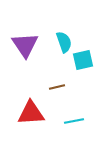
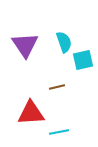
cyan line: moved 15 px left, 11 px down
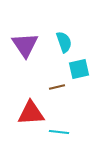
cyan square: moved 4 px left, 9 px down
cyan line: rotated 18 degrees clockwise
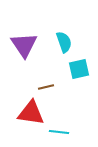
purple triangle: moved 1 px left
brown line: moved 11 px left
red triangle: rotated 12 degrees clockwise
